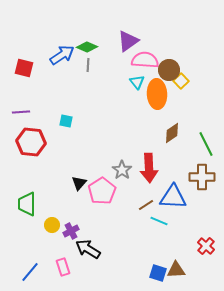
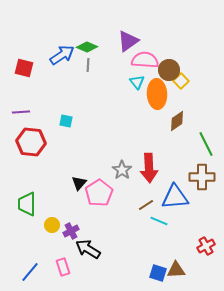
brown diamond: moved 5 px right, 12 px up
pink pentagon: moved 3 px left, 2 px down
blue triangle: moved 2 px right; rotated 8 degrees counterclockwise
red cross: rotated 18 degrees clockwise
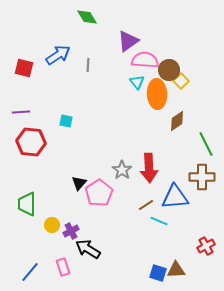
green diamond: moved 30 px up; rotated 35 degrees clockwise
blue arrow: moved 4 px left
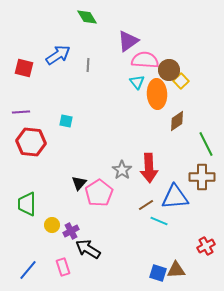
blue line: moved 2 px left, 2 px up
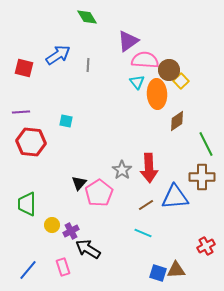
cyan line: moved 16 px left, 12 px down
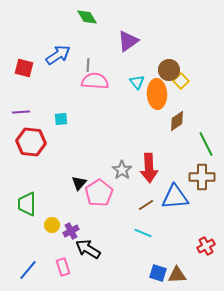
pink semicircle: moved 50 px left, 21 px down
cyan square: moved 5 px left, 2 px up; rotated 16 degrees counterclockwise
brown triangle: moved 1 px right, 5 px down
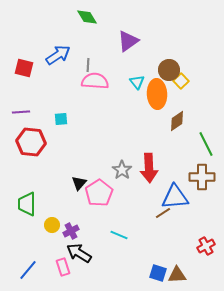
brown line: moved 17 px right, 8 px down
cyan line: moved 24 px left, 2 px down
black arrow: moved 9 px left, 4 px down
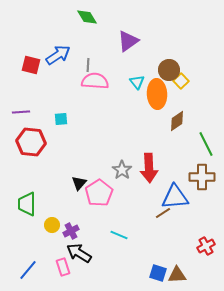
red square: moved 7 px right, 3 px up
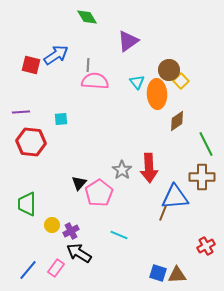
blue arrow: moved 2 px left
brown line: rotated 35 degrees counterclockwise
pink rectangle: moved 7 px left, 1 px down; rotated 54 degrees clockwise
